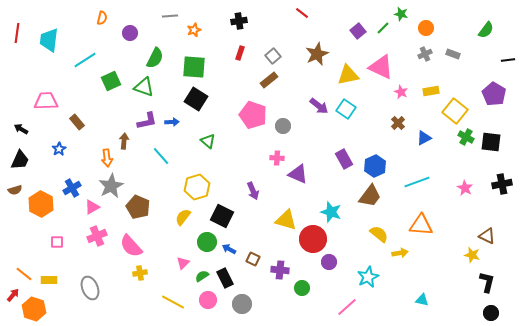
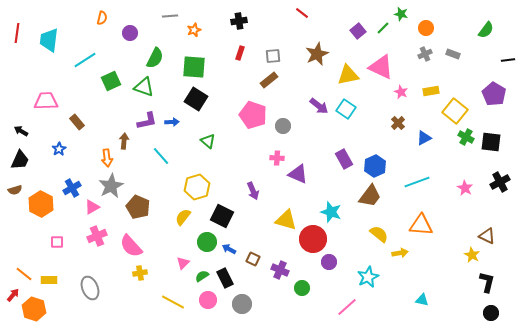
gray square at (273, 56): rotated 35 degrees clockwise
black arrow at (21, 129): moved 2 px down
black cross at (502, 184): moved 2 px left, 2 px up; rotated 18 degrees counterclockwise
yellow star at (472, 255): rotated 14 degrees clockwise
purple cross at (280, 270): rotated 18 degrees clockwise
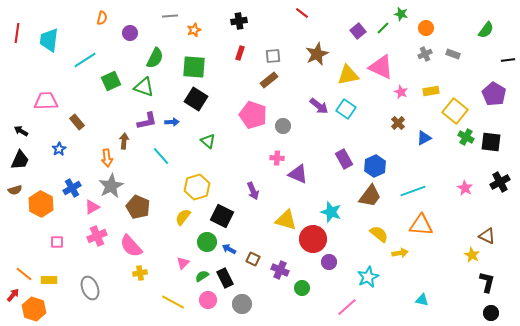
cyan line at (417, 182): moved 4 px left, 9 px down
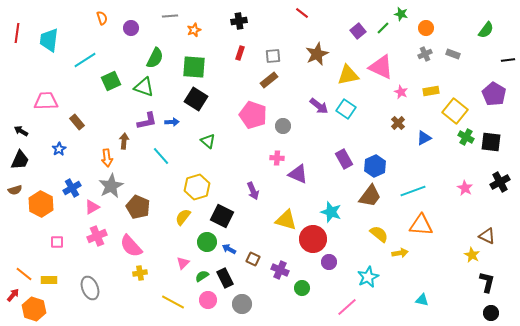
orange semicircle at (102, 18): rotated 32 degrees counterclockwise
purple circle at (130, 33): moved 1 px right, 5 px up
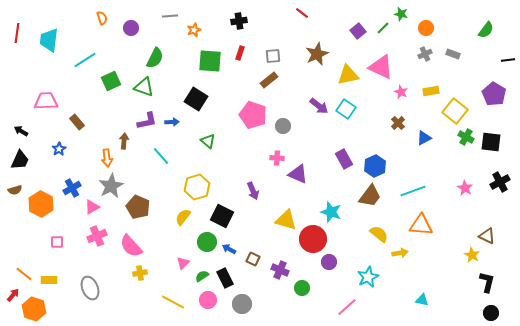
green square at (194, 67): moved 16 px right, 6 px up
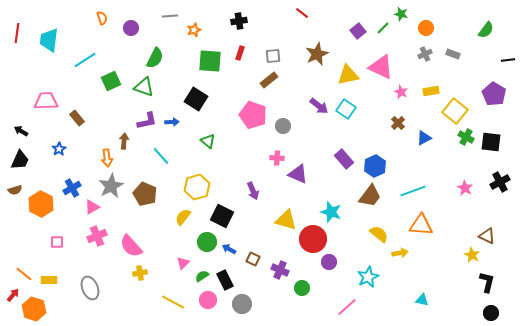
brown rectangle at (77, 122): moved 4 px up
purple rectangle at (344, 159): rotated 12 degrees counterclockwise
brown pentagon at (138, 207): moved 7 px right, 13 px up
black rectangle at (225, 278): moved 2 px down
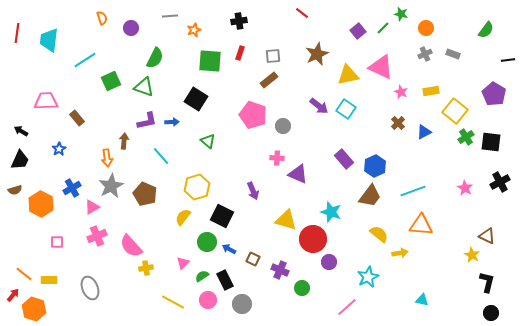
green cross at (466, 137): rotated 28 degrees clockwise
blue triangle at (424, 138): moved 6 px up
yellow cross at (140, 273): moved 6 px right, 5 px up
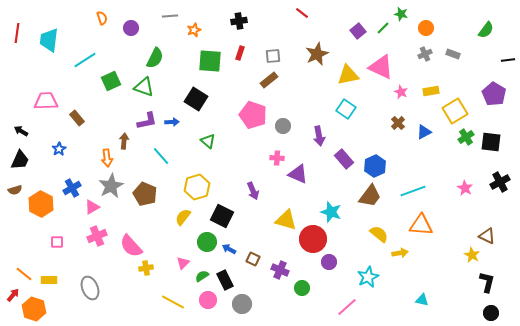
purple arrow at (319, 106): moved 30 px down; rotated 42 degrees clockwise
yellow square at (455, 111): rotated 20 degrees clockwise
